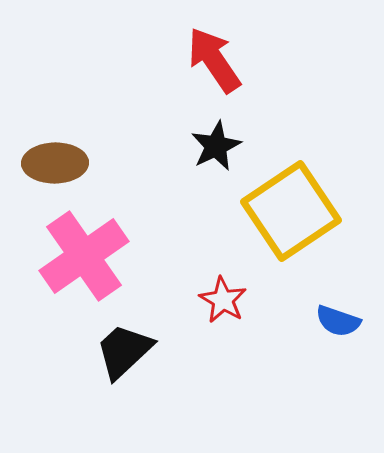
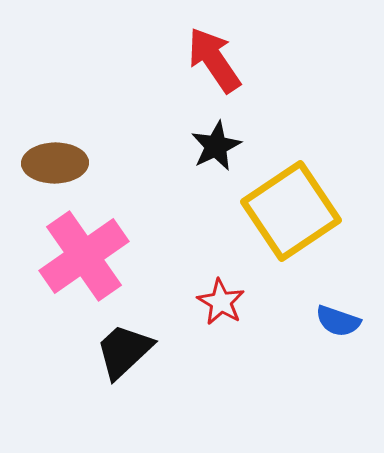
red star: moved 2 px left, 2 px down
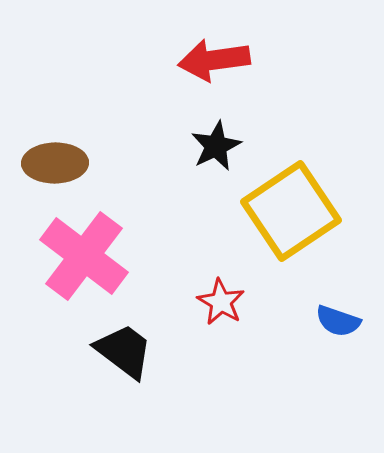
red arrow: rotated 64 degrees counterclockwise
pink cross: rotated 18 degrees counterclockwise
black trapezoid: rotated 80 degrees clockwise
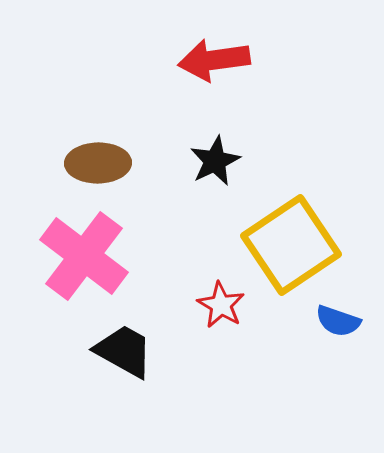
black star: moved 1 px left, 15 px down
brown ellipse: moved 43 px right
yellow square: moved 34 px down
red star: moved 3 px down
black trapezoid: rotated 8 degrees counterclockwise
